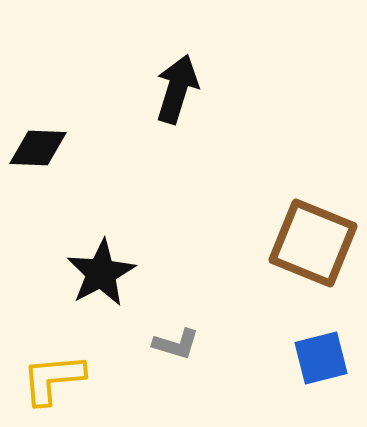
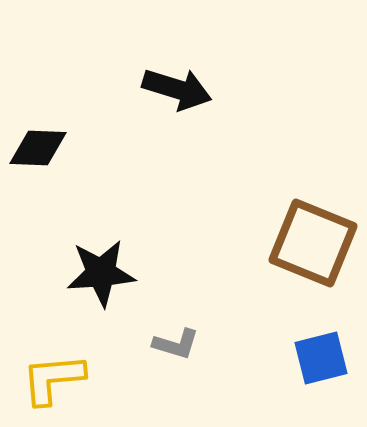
black arrow: rotated 90 degrees clockwise
black star: rotated 24 degrees clockwise
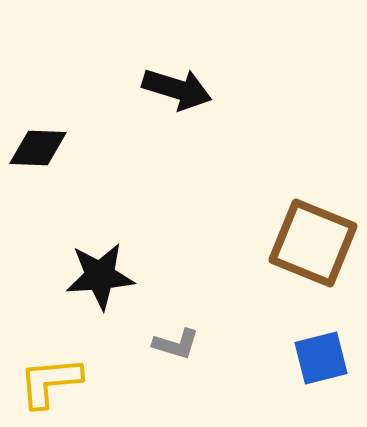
black star: moved 1 px left, 3 px down
yellow L-shape: moved 3 px left, 3 px down
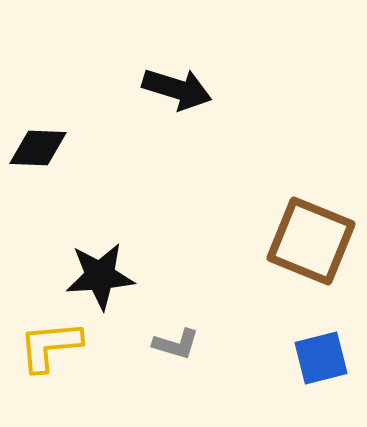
brown square: moved 2 px left, 2 px up
yellow L-shape: moved 36 px up
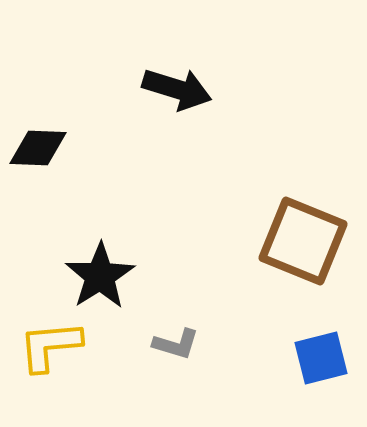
brown square: moved 8 px left
black star: rotated 28 degrees counterclockwise
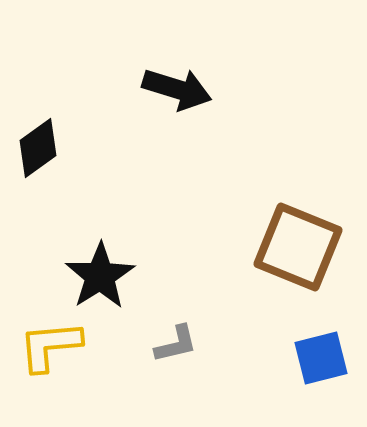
black diamond: rotated 38 degrees counterclockwise
brown square: moved 5 px left, 6 px down
gray L-shape: rotated 30 degrees counterclockwise
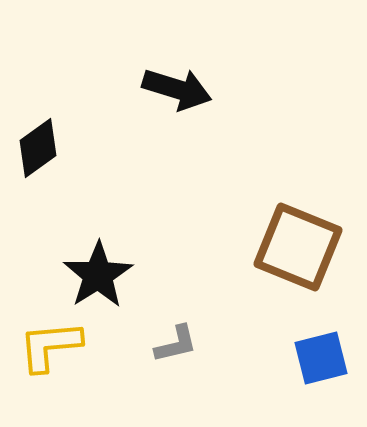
black star: moved 2 px left, 1 px up
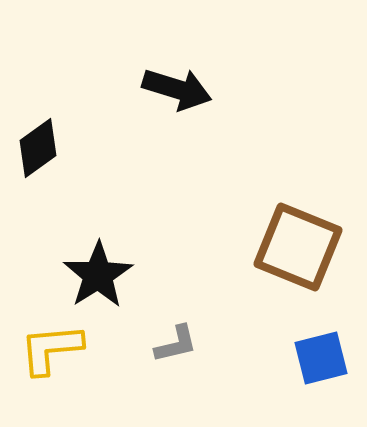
yellow L-shape: moved 1 px right, 3 px down
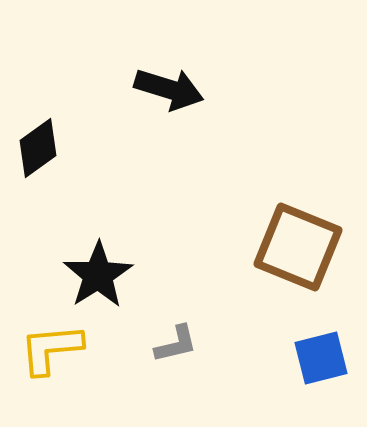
black arrow: moved 8 px left
